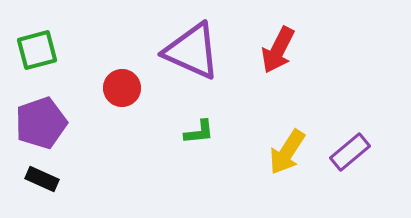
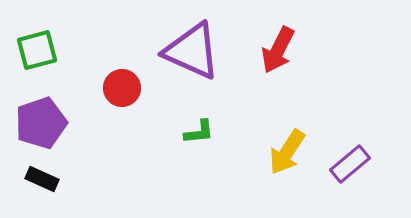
purple rectangle: moved 12 px down
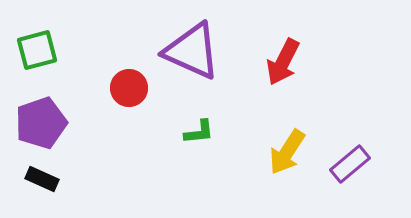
red arrow: moved 5 px right, 12 px down
red circle: moved 7 px right
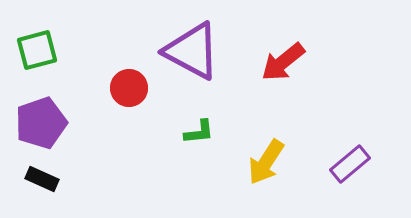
purple triangle: rotated 4 degrees clockwise
red arrow: rotated 24 degrees clockwise
yellow arrow: moved 21 px left, 10 px down
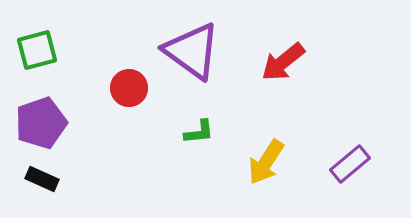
purple triangle: rotated 8 degrees clockwise
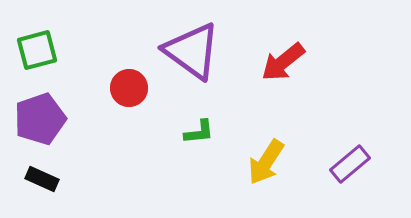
purple pentagon: moved 1 px left, 4 px up
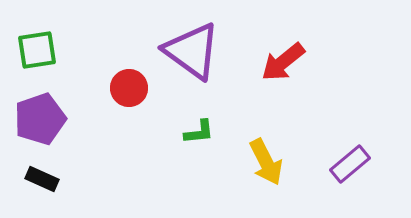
green square: rotated 6 degrees clockwise
yellow arrow: rotated 60 degrees counterclockwise
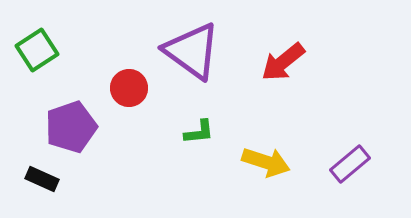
green square: rotated 24 degrees counterclockwise
purple pentagon: moved 31 px right, 8 px down
yellow arrow: rotated 45 degrees counterclockwise
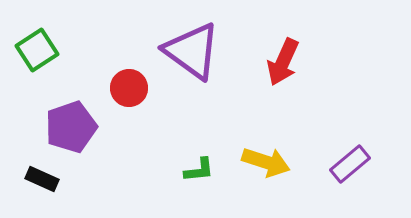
red arrow: rotated 27 degrees counterclockwise
green L-shape: moved 38 px down
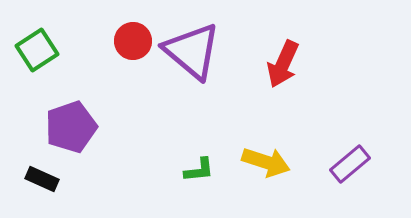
purple triangle: rotated 4 degrees clockwise
red arrow: moved 2 px down
red circle: moved 4 px right, 47 px up
